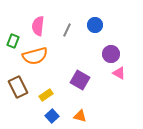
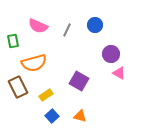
pink semicircle: rotated 72 degrees counterclockwise
green rectangle: rotated 32 degrees counterclockwise
orange semicircle: moved 1 px left, 7 px down
purple square: moved 1 px left, 1 px down
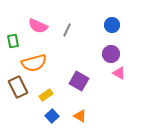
blue circle: moved 17 px right
orange triangle: rotated 16 degrees clockwise
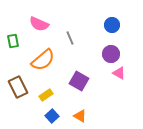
pink semicircle: moved 1 px right, 2 px up
gray line: moved 3 px right, 8 px down; rotated 48 degrees counterclockwise
orange semicircle: moved 9 px right, 3 px up; rotated 25 degrees counterclockwise
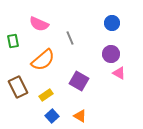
blue circle: moved 2 px up
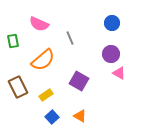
blue square: moved 1 px down
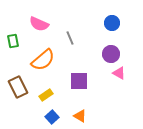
purple square: rotated 30 degrees counterclockwise
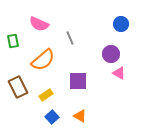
blue circle: moved 9 px right, 1 px down
purple square: moved 1 px left
